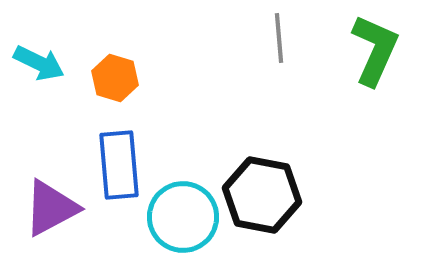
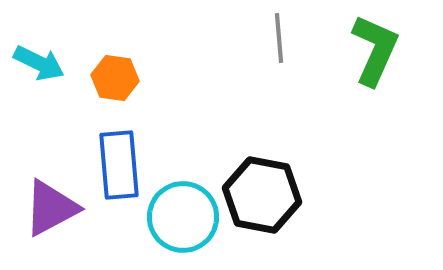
orange hexagon: rotated 9 degrees counterclockwise
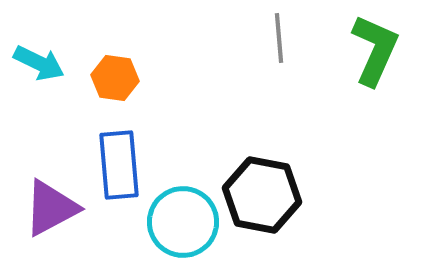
cyan circle: moved 5 px down
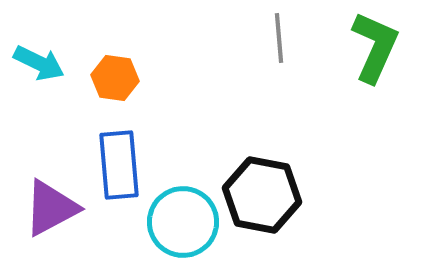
green L-shape: moved 3 px up
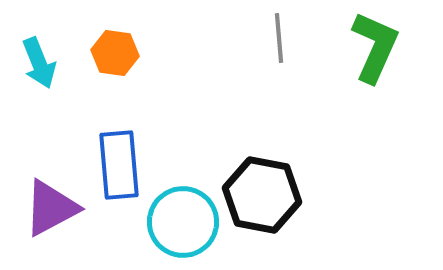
cyan arrow: rotated 42 degrees clockwise
orange hexagon: moved 25 px up
